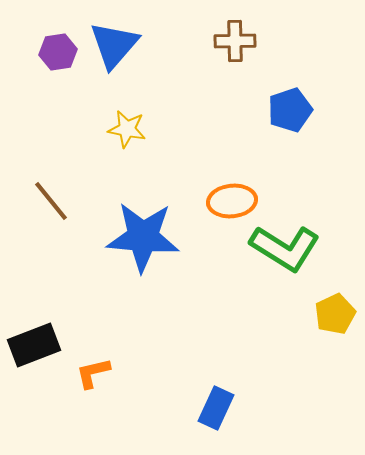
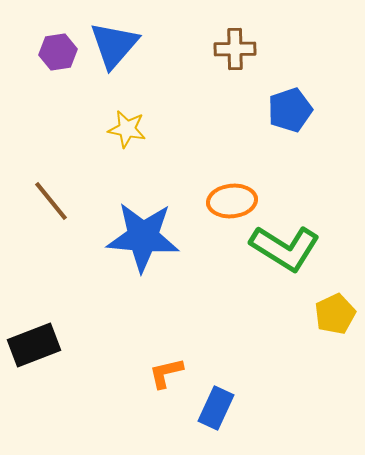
brown cross: moved 8 px down
orange L-shape: moved 73 px right
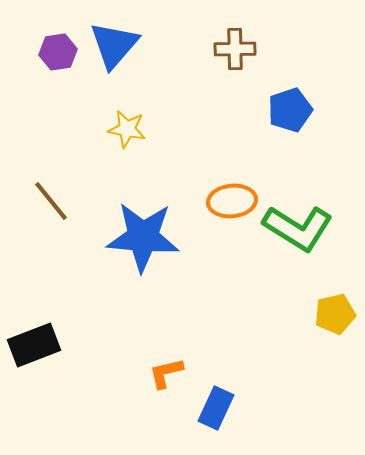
green L-shape: moved 13 px right, 20 px up
yellow pentagon: rotated 12 degrees clockwise
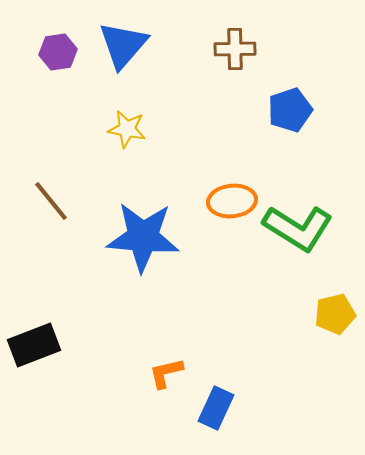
blue triangle: moved 9 px right
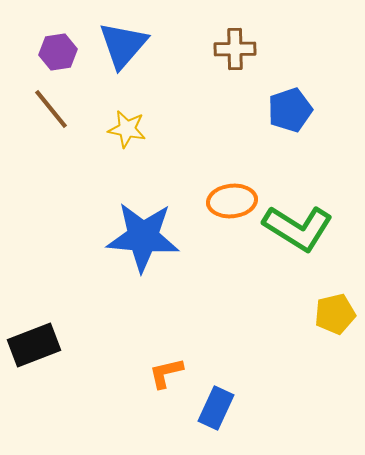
brown line: moved 92 px up
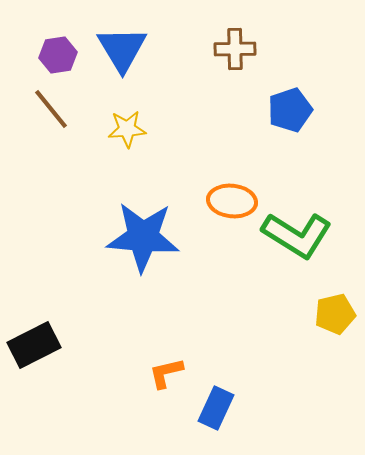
blue triangle: moved 1 px left, 4 px down; rotated 12 degrees counterclockwise
purple hexagon: moved 3 px down
yellow star: rotated 15 degrees counterclockwise
orange ellipse: rotated 12 degrees clockwise
green L-shape: moved 1 px left, 7 px down
black rectangle: rotated 6 degrees counterclockwise
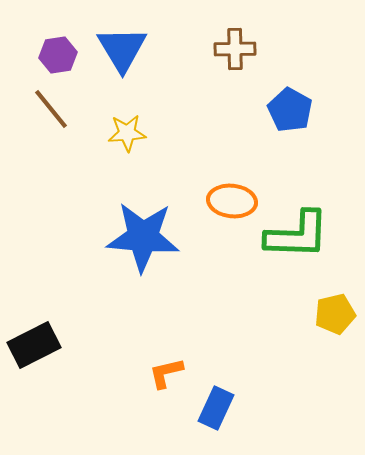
blue pentagon: rotated 24 degrees counterclockwise
yellow star: moved 4 px down
green L-shape: rotated 30 degrees counterclockwise
